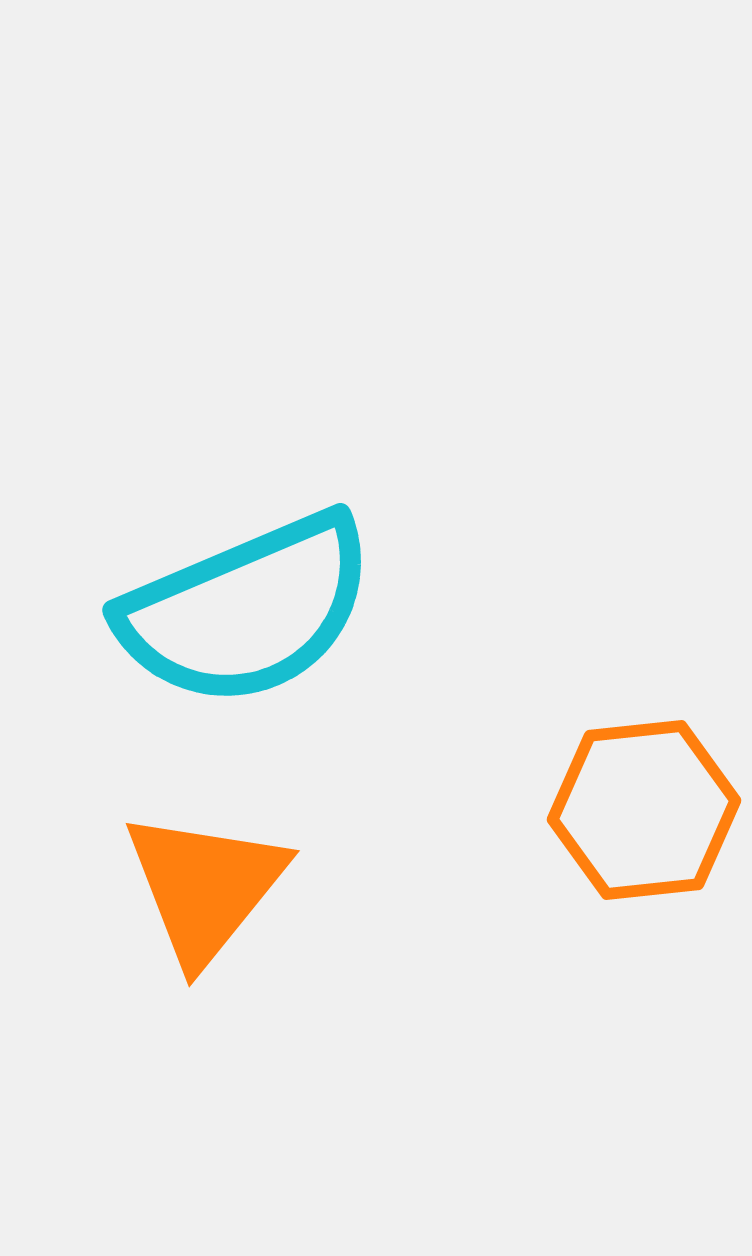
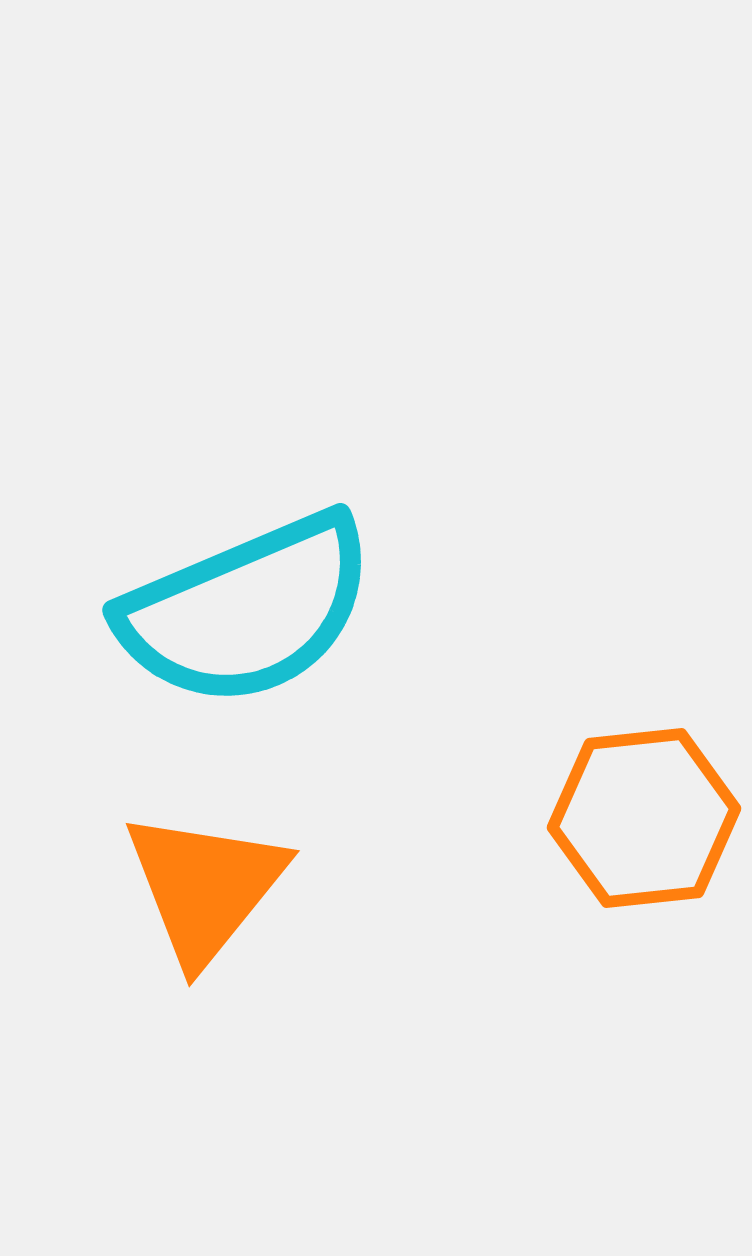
orange hexagon: moved 8 px down
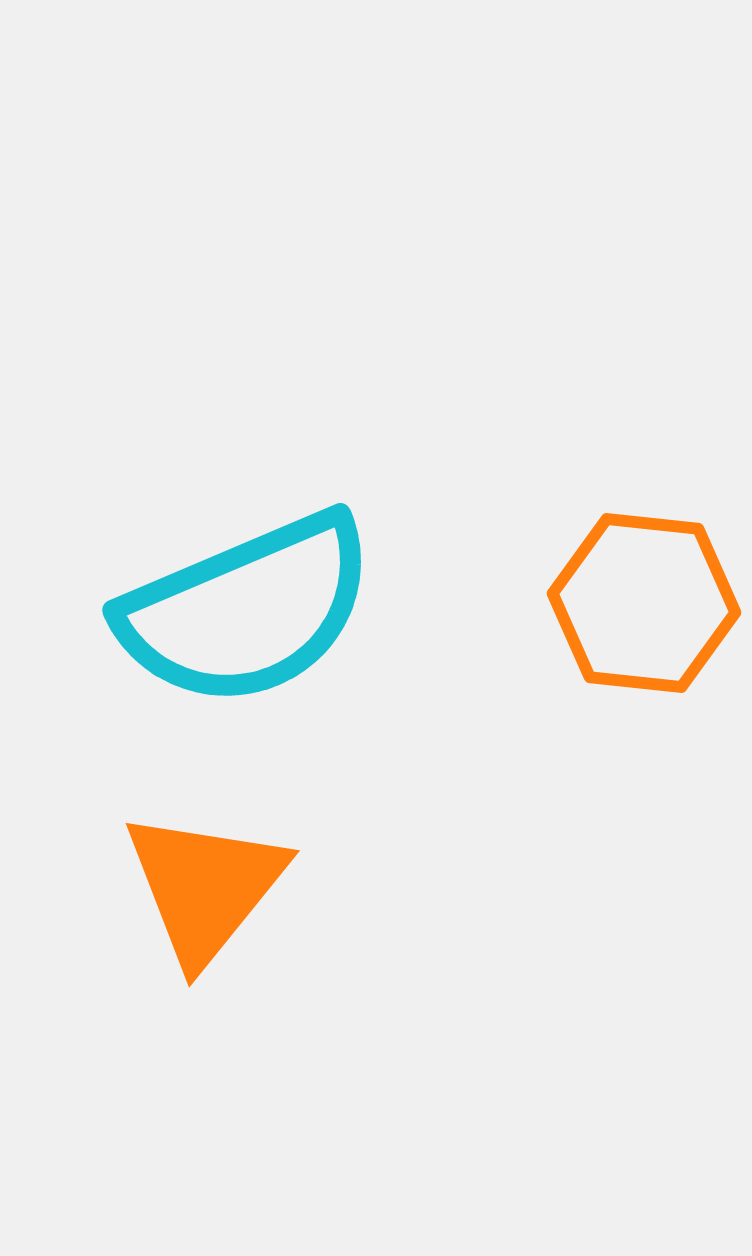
orange hexagon: moved 215 px up; rotated 12 degrees clockwise
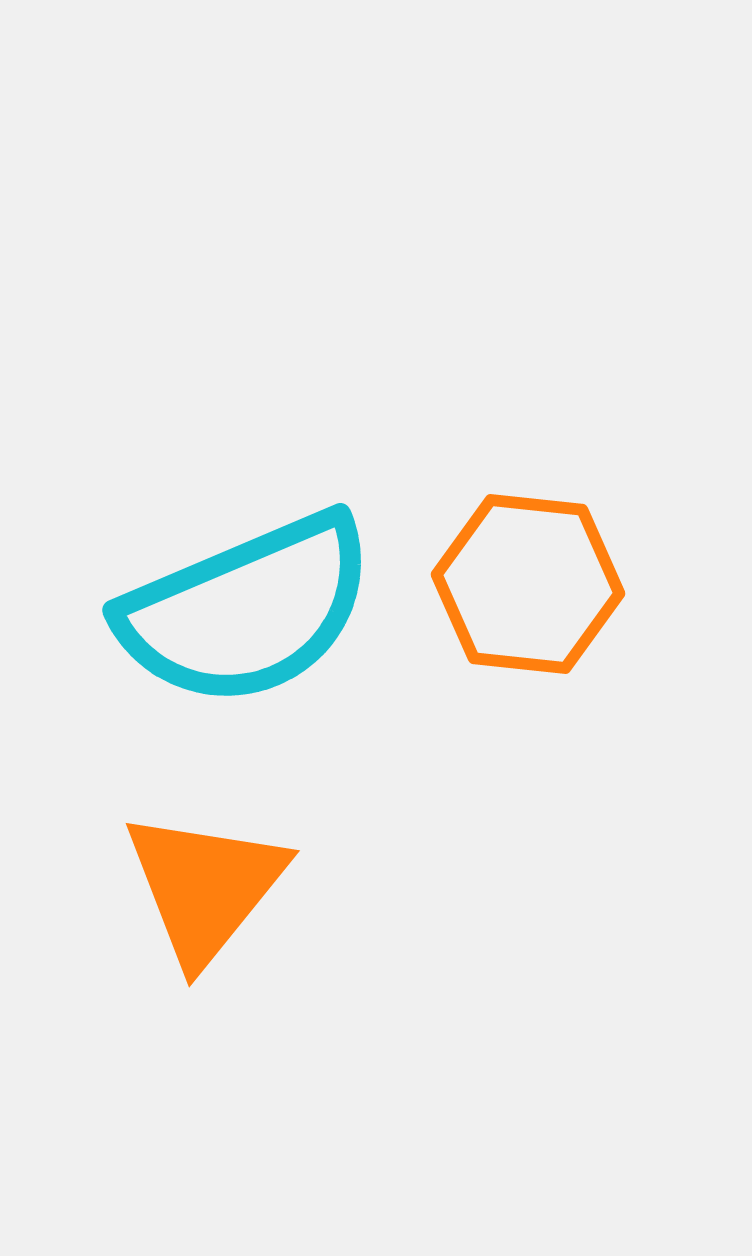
orange hexagon: moved 116 px left, 19 px up
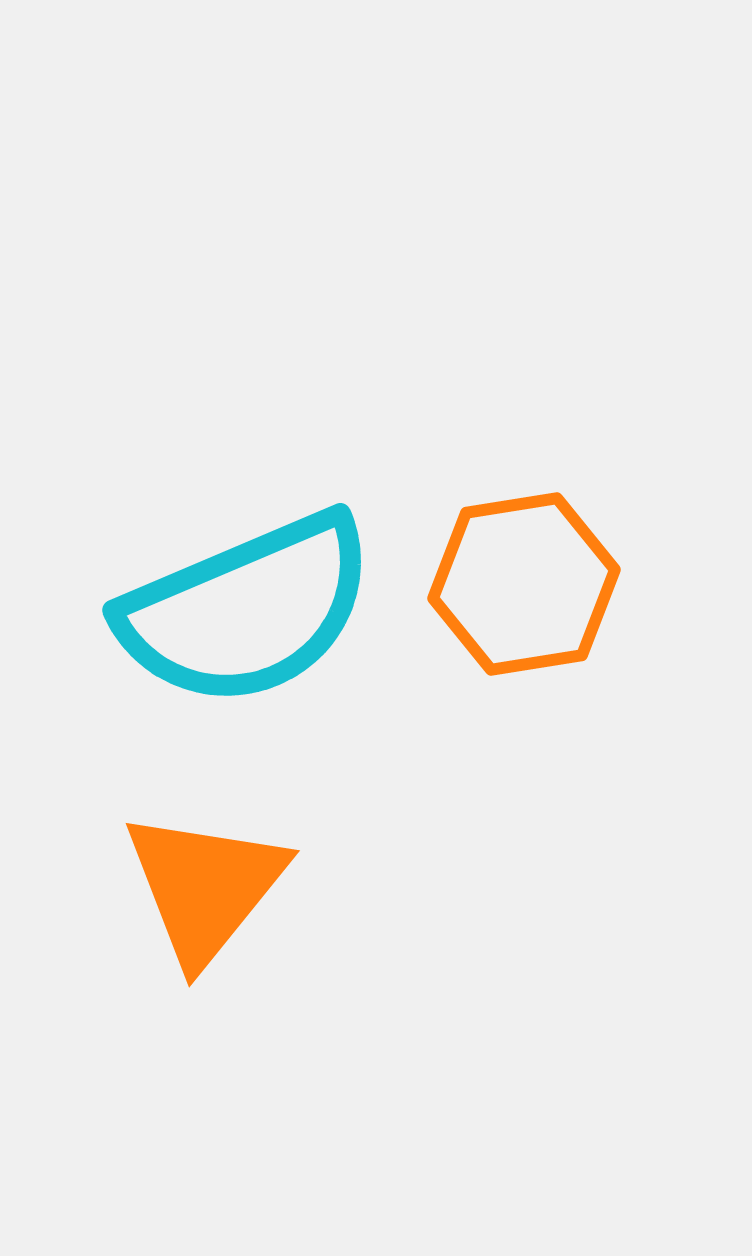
orange hexagon: moved 4 px left; rotated 15 degrees counterclockwise
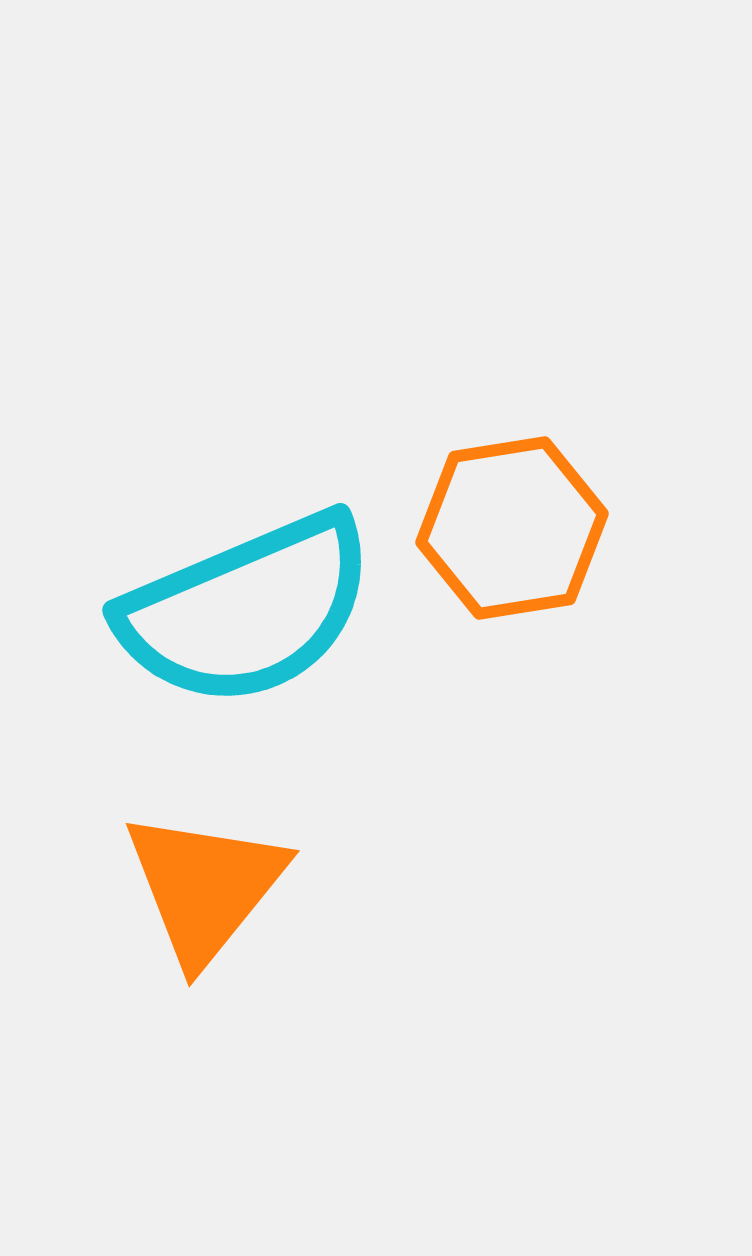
orange hexagon: moved 12 px left, 56 px up
